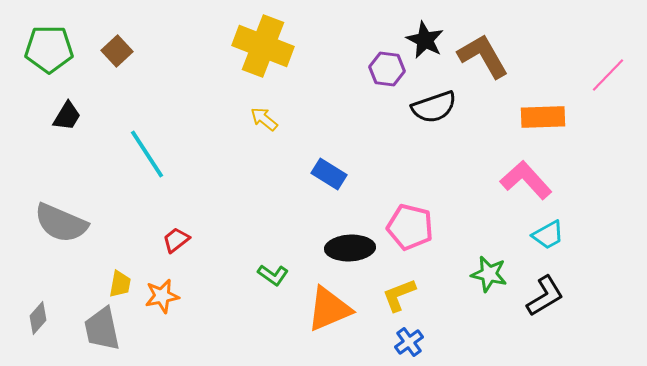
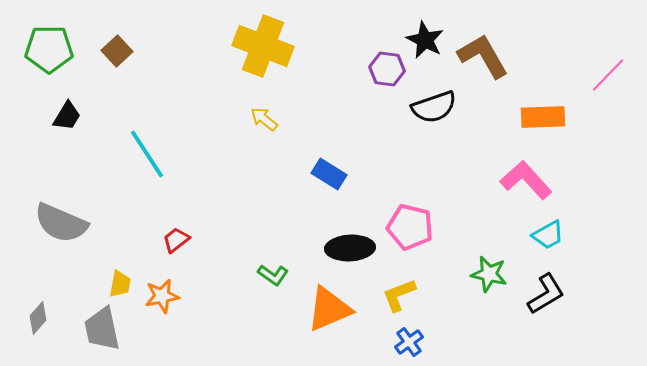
black L-shape: moved 1 px right, 2 px up
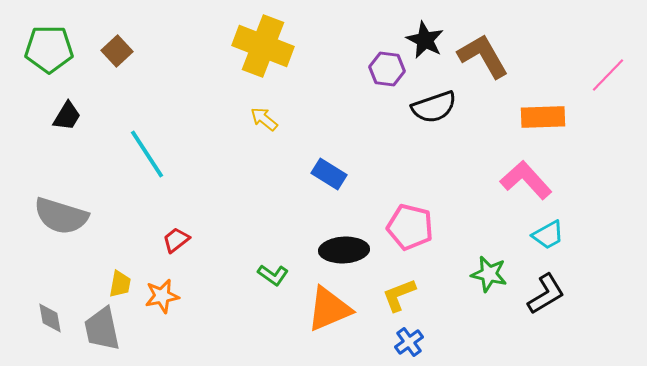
gray semicircle: moved 7 px up; rotated 6 degrees counterclockwise
black ellipse: moved 6 px left, 2 px down
gray diamond: moved 12 px right; rotated 52 degrees counterclockwise
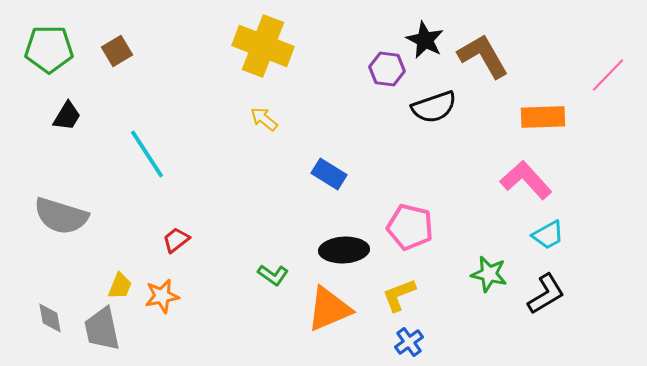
brown square: rotated 12 degrees clockwise
yellow trapezoid: moved 2 px down; rotated 12 degrees clockwise
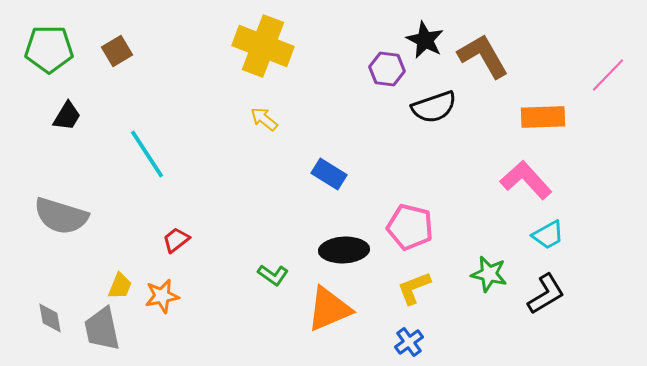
yellow L-shape: moved 15 px right, 7 px up
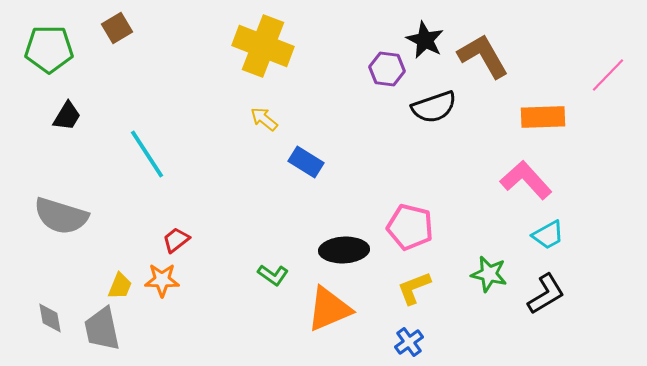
brown square: moved 23 px up
blue rectangle: moved 23 px left, 12 px up
orange star: moved 16 px up; rotated 12 degrees clockwise
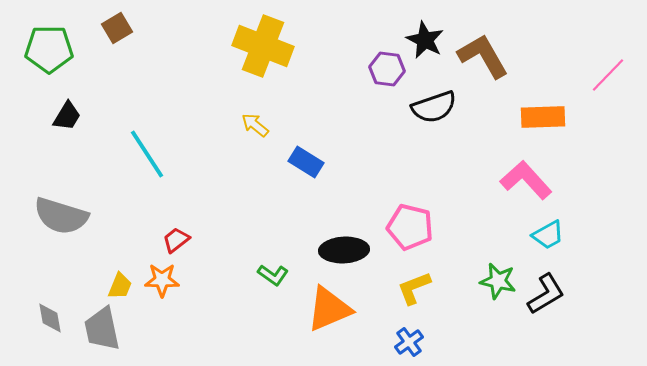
yellow arrow: moved 9 px left, 6 px down
green star: moved 9 px right, 7 px down
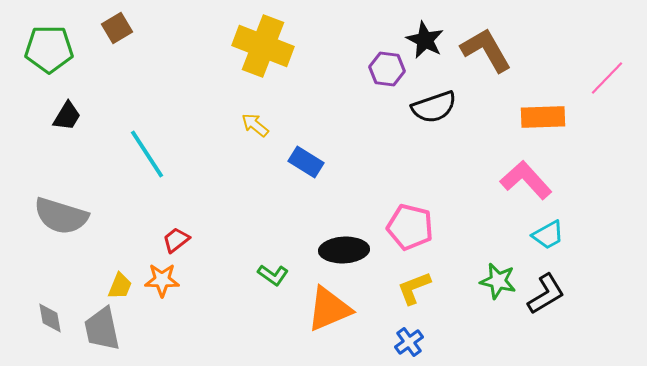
brown L-shape: moved 3 px right, 6 px up
pink line: moved 1 px left, 3 px down
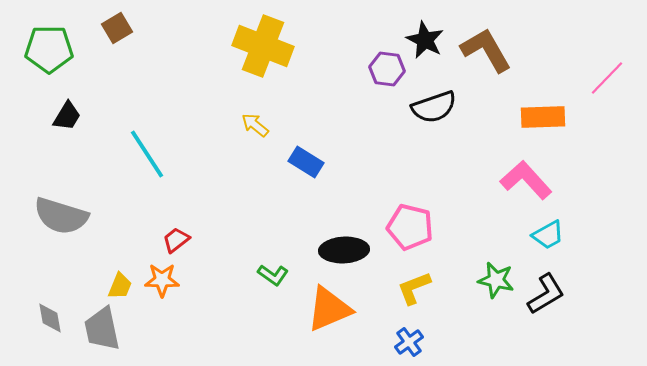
green star: moved 2 px left, 1 px up
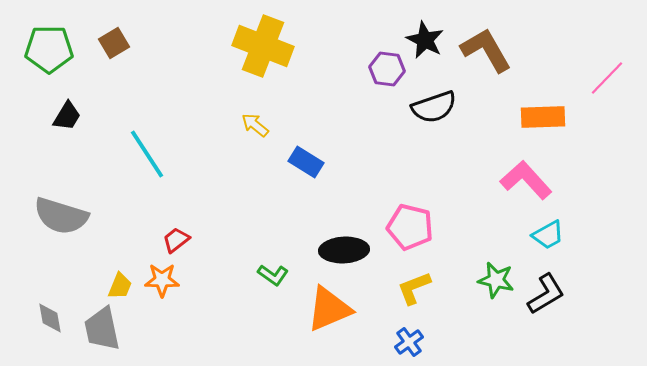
brown square: moved 3 px left, 15 px down
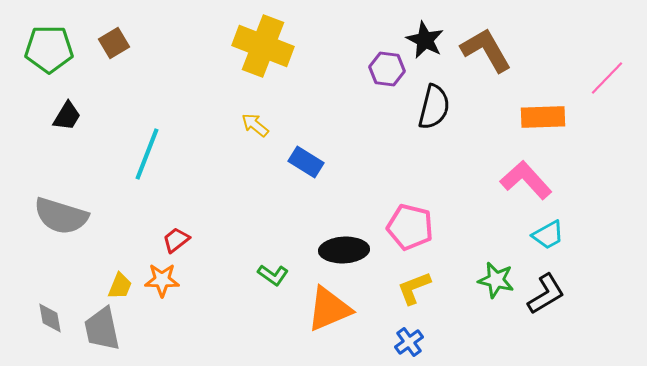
black semicircle: rotated 57 degrees counterclockwise
cyan line: rotated 54 degrees clockwise
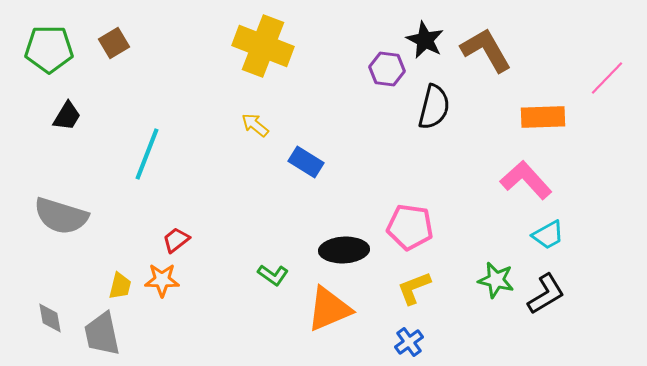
pink pentagon: rotated 6 degrees counterclockwise
yellow trapezoid: rotated 8 degrees counterclockwise
gray trapezoid: moved 5 px down
